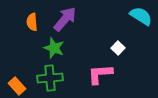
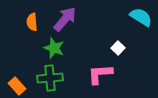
cyan semicircle: moved 1 px down
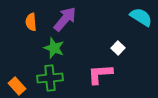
orange semicircle: moved 1 px left
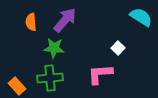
purple arrow: moved 1 px down
green star: rotated 15 degrees counterclockwise
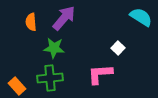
purple arrow: moved 1 px left, 2 px up
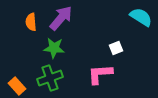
purple arrow: moved 3 px left
white square: moved 2 px left; rotated 24 degrees clockwise
green cross: rotated 15 degrees counterclockwise
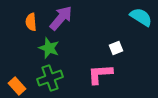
green star: moved 5 px left; rotated 15 degrees clockwise
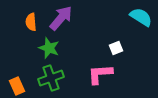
green cross: moved 1 px right
orange rectangle: rotated 18 degrees clockwise
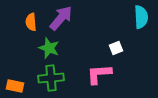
cyan semicircle: rotated 55 degrees clockwise
pink L-shape: moved 1 px left
green cross: rotated 15 degrees clockwise
orange rectangle: moved 2 px left; rotated 54 degrees counterclockwise
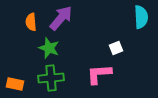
orange rectangle: moved 2 px up
